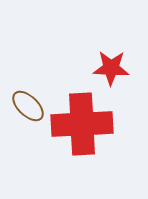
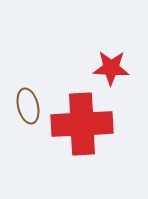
brown ellipse: rotated 32 degrees clockwise
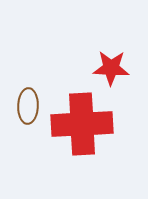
brown ellipse: rotated 16 degrees clockwise
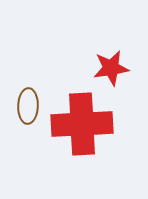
red star: rotated 12 degrees counterclockwise
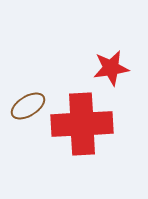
brown ellipse: rotated 56 degrees clockwise
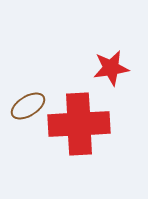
red cross: moved 3 px left
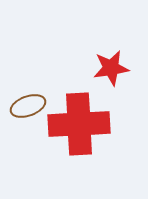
brown ellipse: rotated 12 degrees clockwise
